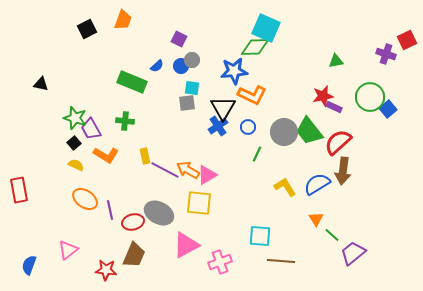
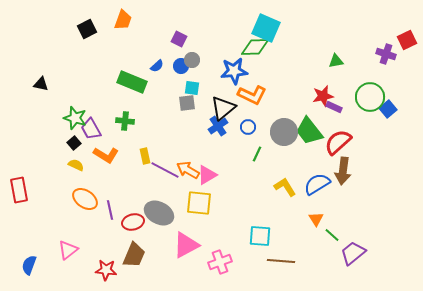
black triangle at (223, 108): rotated 20 degrees clockwise
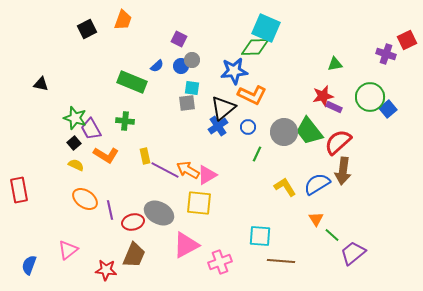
green triangle at (336, 61): moved 1 px left, 3 px down
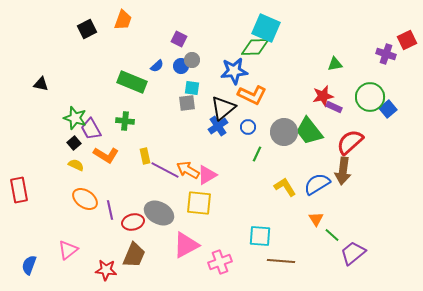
red semicircle at (338, 142): moved 12 px right
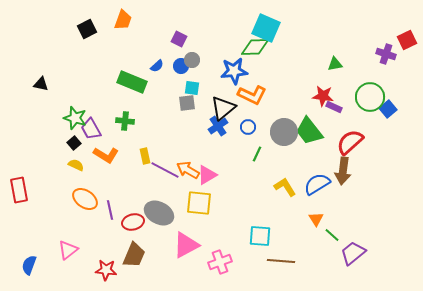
red star at (323, 96): rotated 20 degrees clockwise
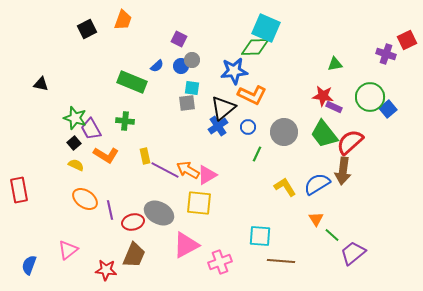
green trapezoid at (309, 131): moved 15 px right, 3 px down
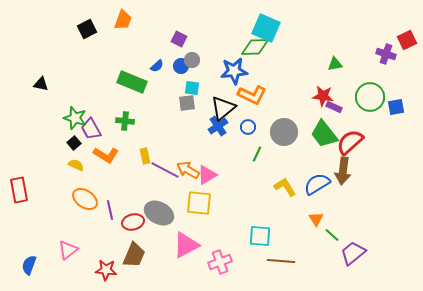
blue square at (388, 109): moved 8 px right, 2 px up; rotated 30 degrees clockwise
